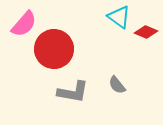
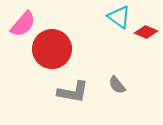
pink semicircle: moved 1 px left
red circle: moved 2 px left
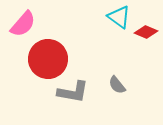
red circle: moved 4 px left, 10 px down
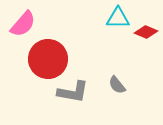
cyan triangle: moved 1 px left, 1 px down; rotated 35 degrees counterclockwise
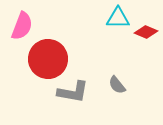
pink semicircle: moved 1 px left, 2 px down; rotated 20 degrees counterclockwise
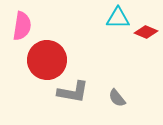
pink semicircle: rotated 12 degrees counterclockwise
red circle: moved 1 px left, 1 px down
gray semicircle: moved 13 px down
